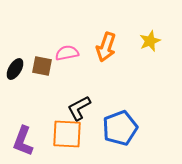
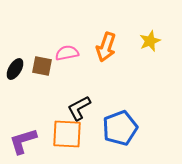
purple L-shape: rotated 52 degrees clockwise
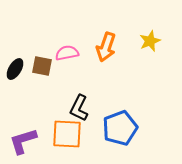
black L-shape: rotated 36 degrees counterclockwise
